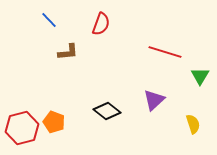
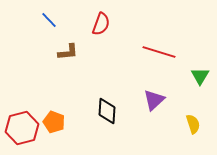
red line: moved 6 px left
black diamond: rotated 56 degrees clockwise
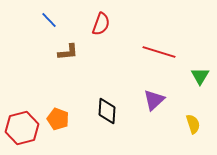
orange pentagon: moved 4 px right, 3 px up
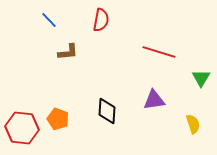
red semicircle: moved 4 px up; rotated 10 degrees counterclockwise
green triangle: moved 1 px right, 2 px down
purple triangle: rotated 35 degrees clockwise
red hexagon: rotated 20 degrees clockwise
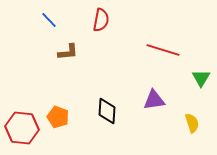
red line: moved 4 px right, 2 px up
orange pentagon: moved 2 px up
yellow semicircle: moved 1 px left, 1 px up
